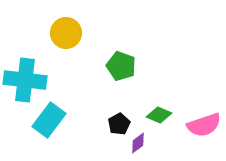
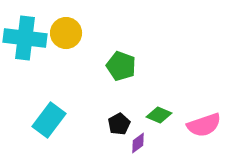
cyan cross: moved 42 px up
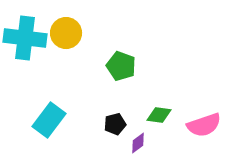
green diamond: rotated 15 degrees counterclockwise
black pentagon: moved 4 px left; rotated 15 degrees clockwise
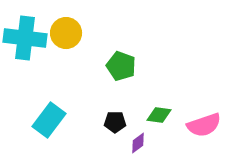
black pentagon: moved 2 px up; rotated 15 degrees clockwise
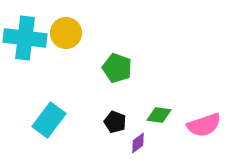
green pentagon: moved 4 px left, 2 px down
black pentagon: rotated 20 degrees clockwise
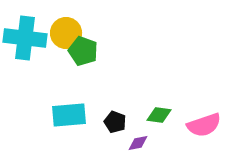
green pentagon: moved 34 px left, 17 px up
cyan rectangle: moved 20 px right, 5 px up; rotated 48 degrees clockwise
purple diamond: rotated 25 degrees clockwise
